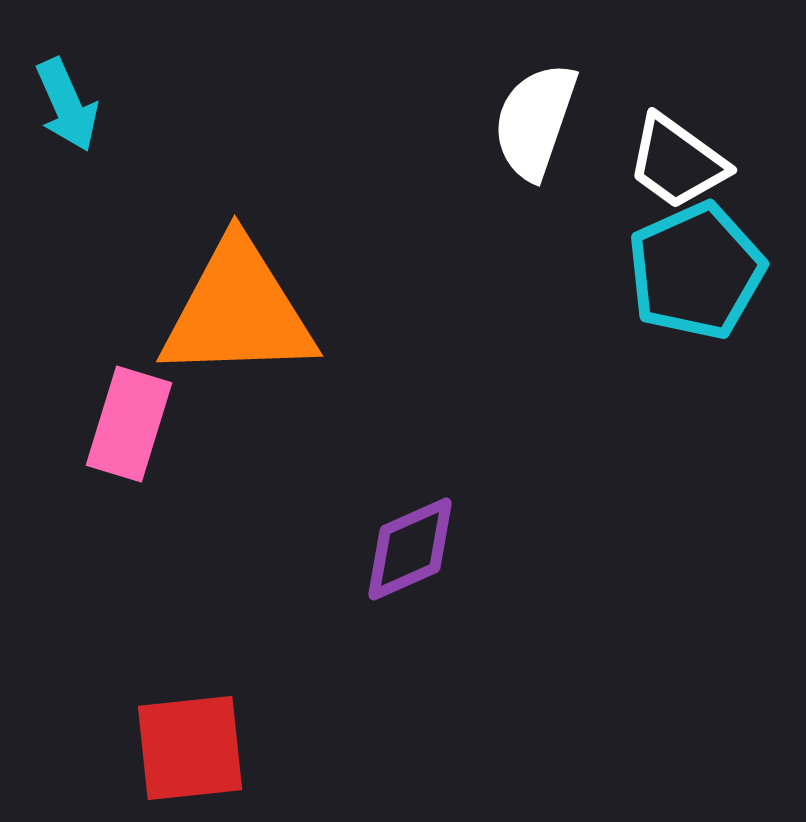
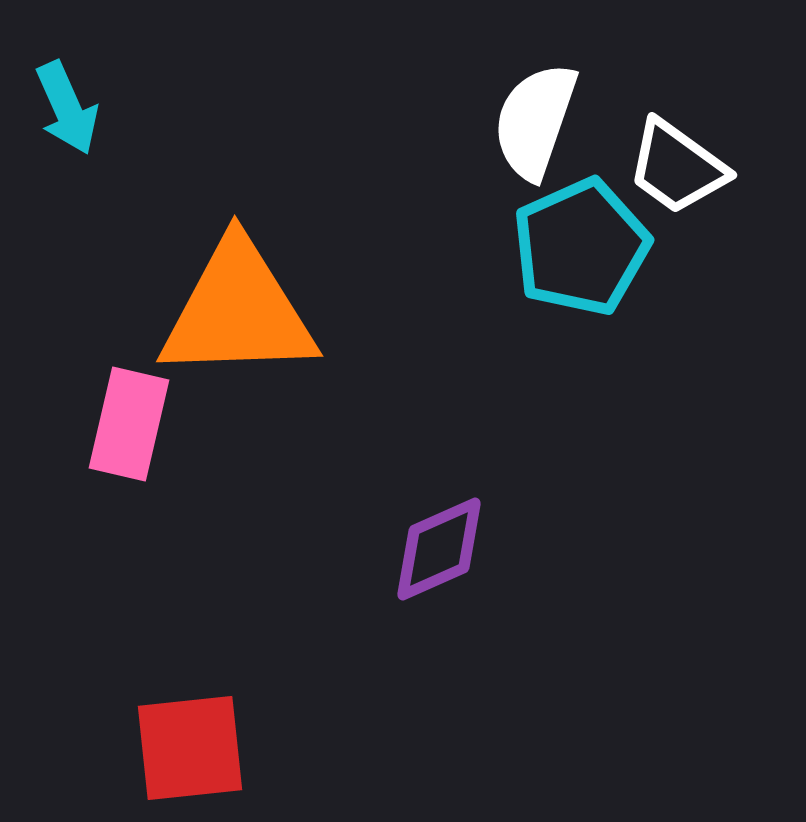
cyan arrow: moved 3 px down
white trapezoid: moved 5 px down
cyan pentagon: moved 115 px left, 24 px up
pink rectangle: rotated 4 degrees counterclockwise
purple diamond: moved 29 px right
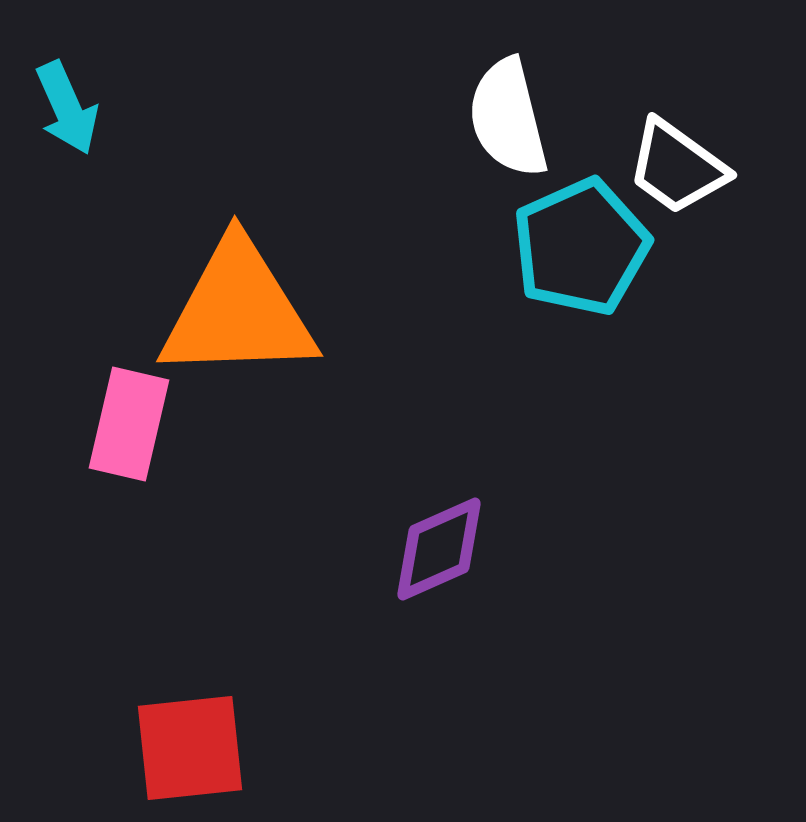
white semicircle: moved 27 px left, 3 px up; rotated 33 degrees counterclockwise
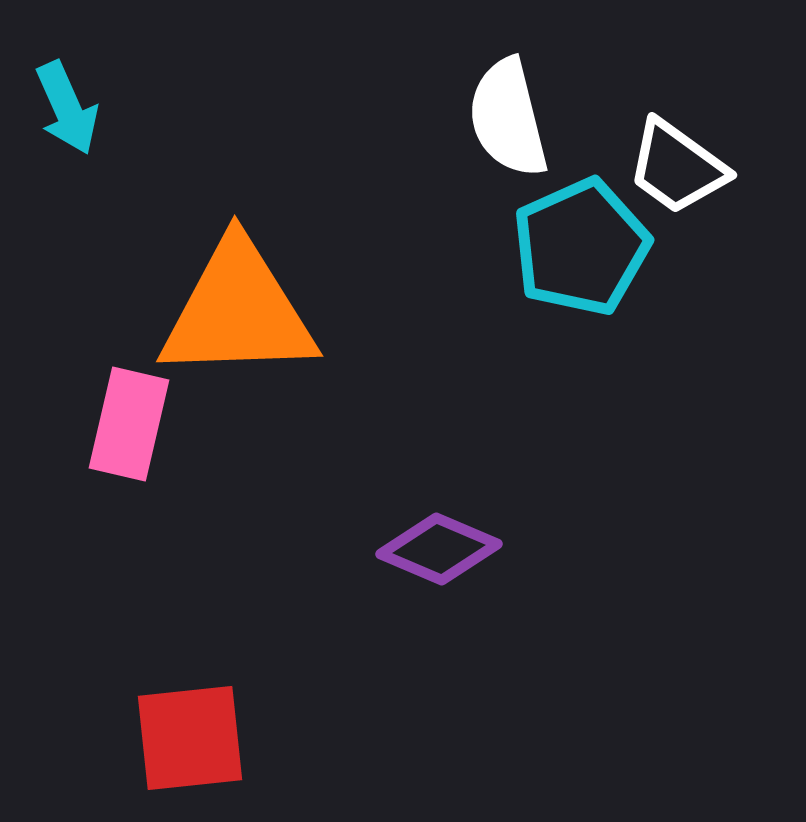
purple diamond: rotated 47 degrees clockwise
red square: moved 10 px up
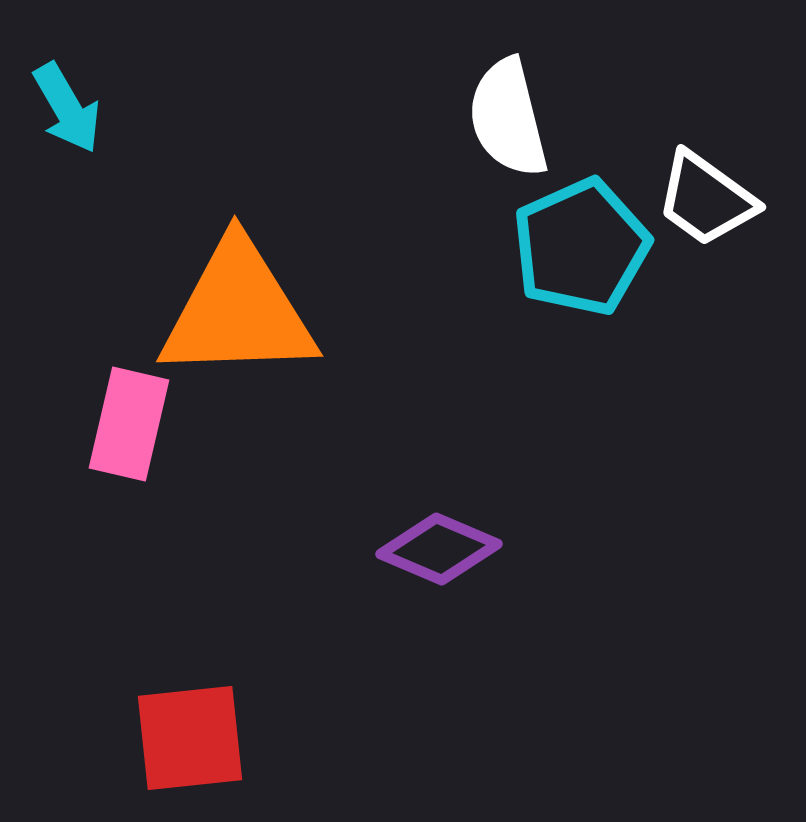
cyan arrow: rotated 6 degrees counterclockwise
white trapezoid: moved 29 px right, 32 px down
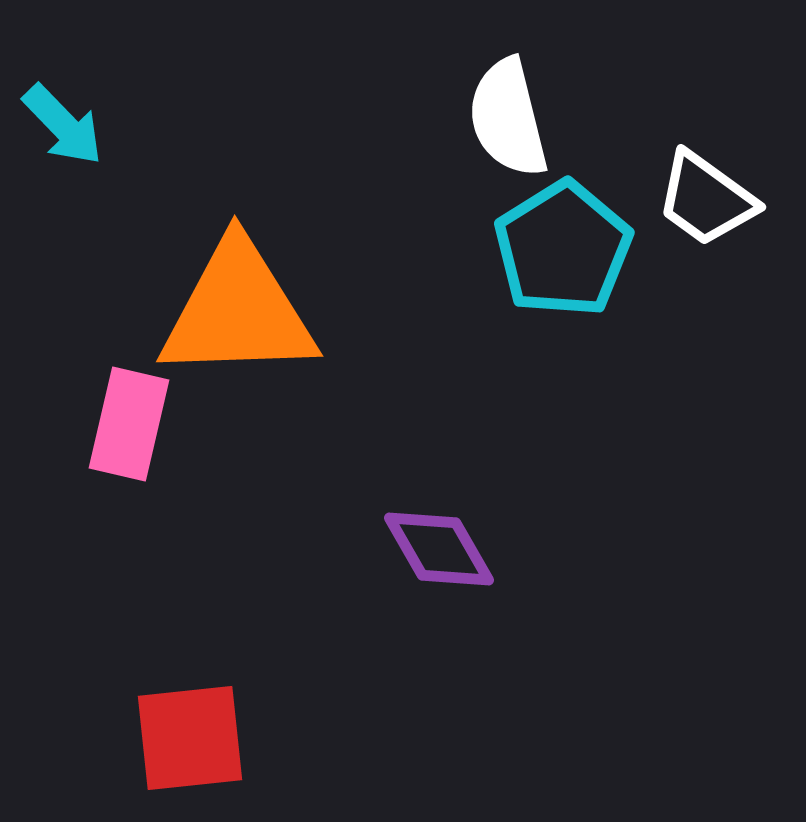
cyan arrow: moved 4 px left, 17 px down; rotated 14 degrees counterclockwise
cyan pentagon: moved 18 px left, 2 px down; rotated 8 degrees counterclockwise
purple diamond: rotated 37 degrees clockwise
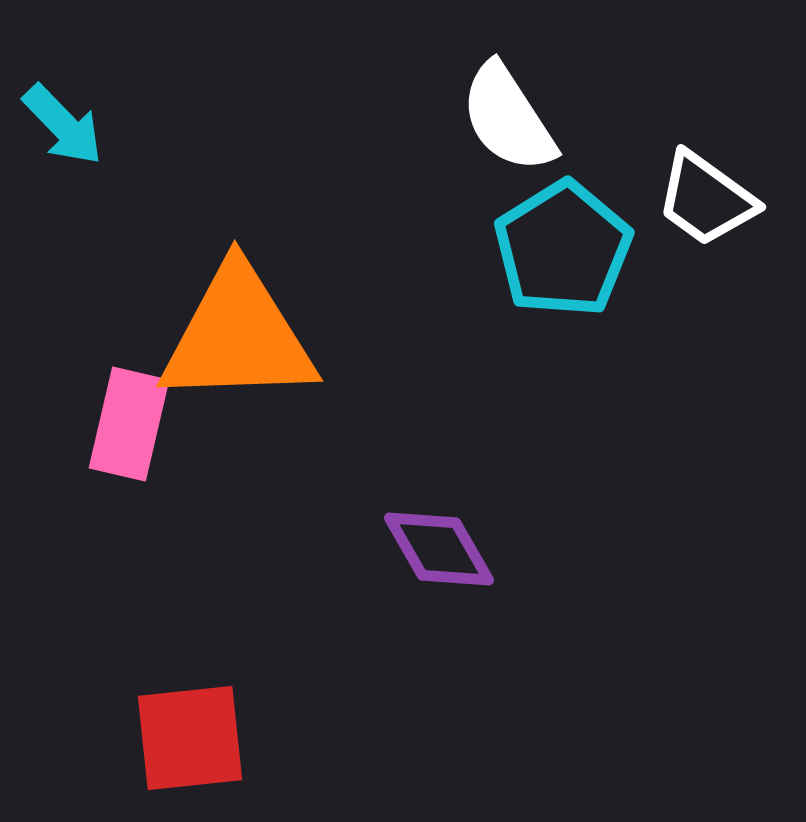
white semicircle: rotated 19 degrees counterclockwise
orange triangle: moved 25 px down
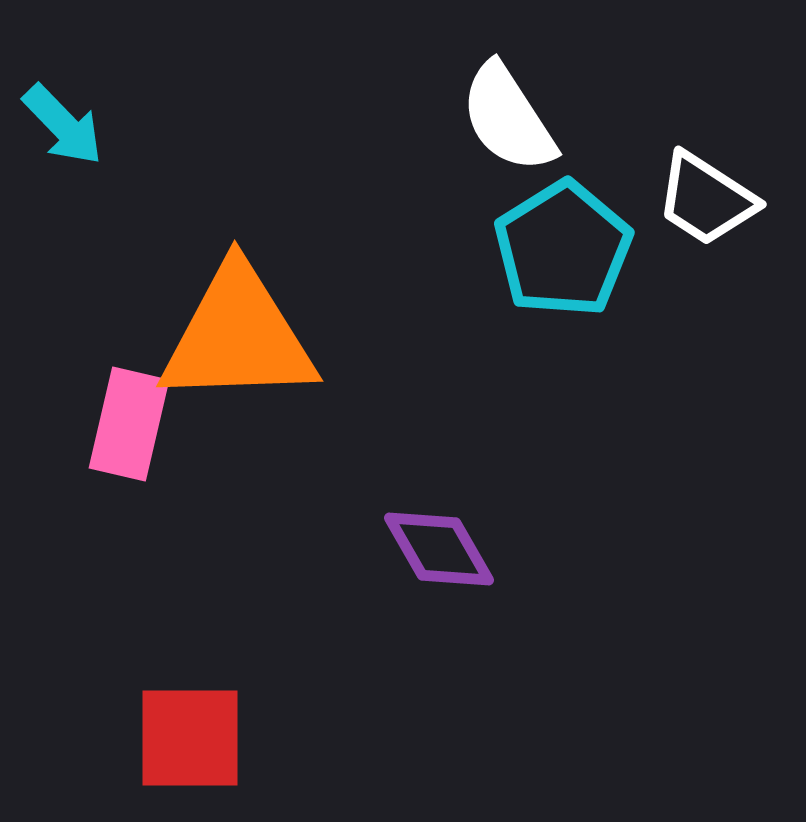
white trapezoid: rotated 3 degrees counterclockwise
red square: rotated 6 degrees clockwise
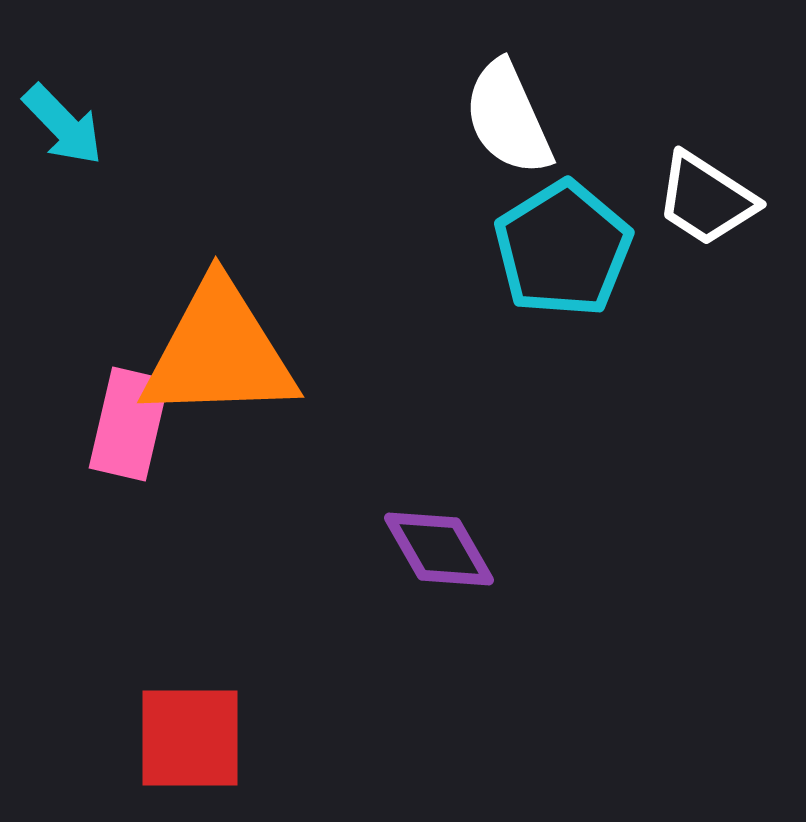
white semicircle: rotated 9 degrees clockwise
orange triangle: moved 19 px left, 16 px down
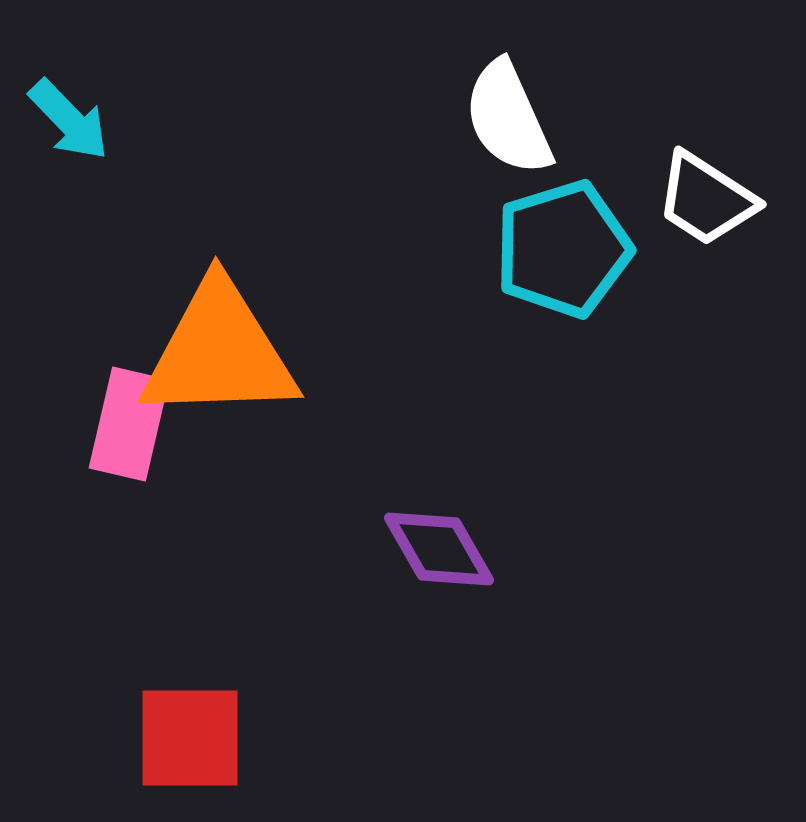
cyan arrow: moved 6 px right, 5 px up
cyan pentagon: rotated 15 degrees clockwise
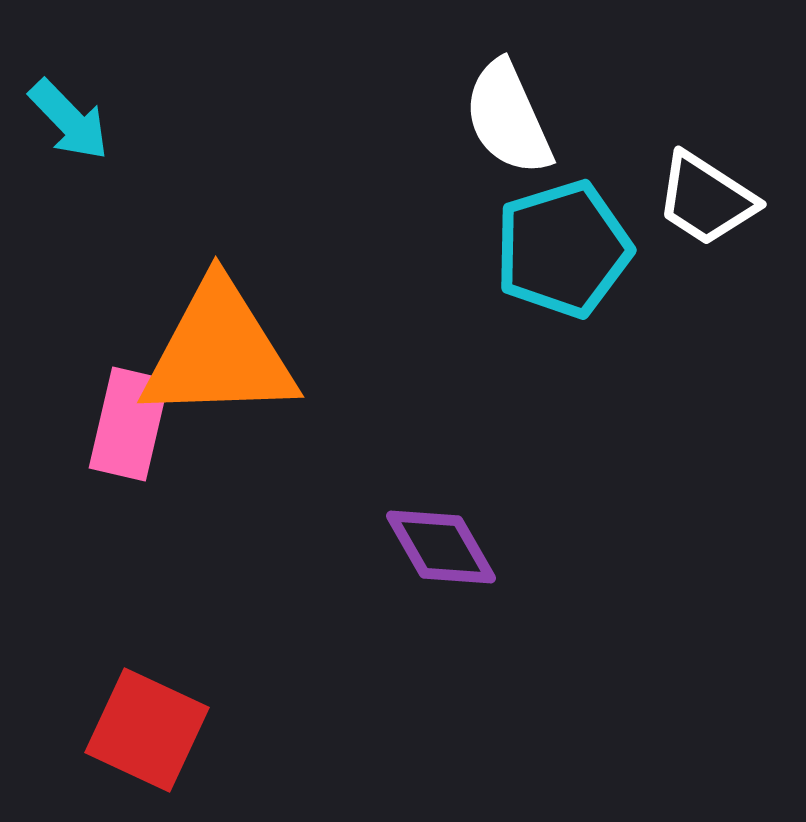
purple diamond: moved 2 px right, 2 px up
red square: moved 43 px left, 8 px up; rotated 25 degrees clockwise
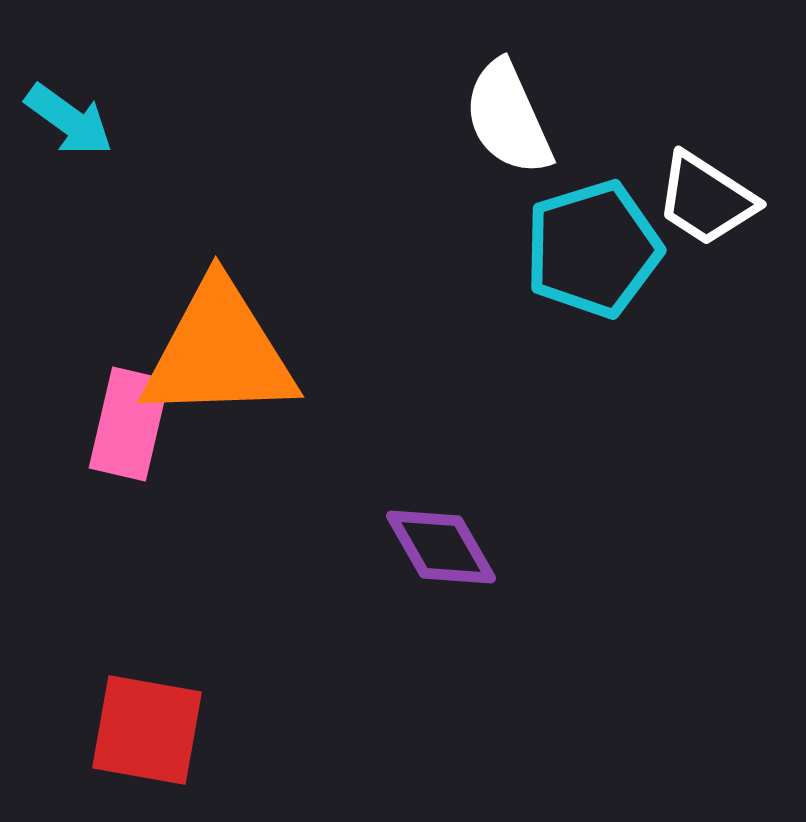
cyan arrow: rotated 10 degrees counterclockwise
cyan pentagon: moved 30 px right
red square: rotated 15 degrees counterclockwise
